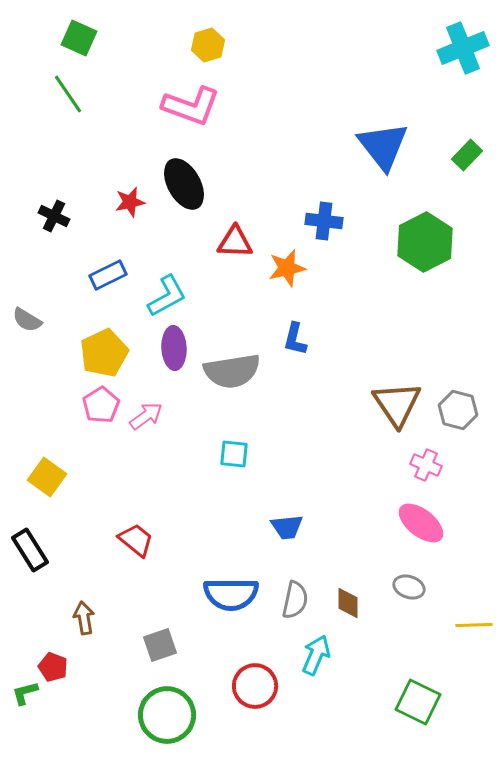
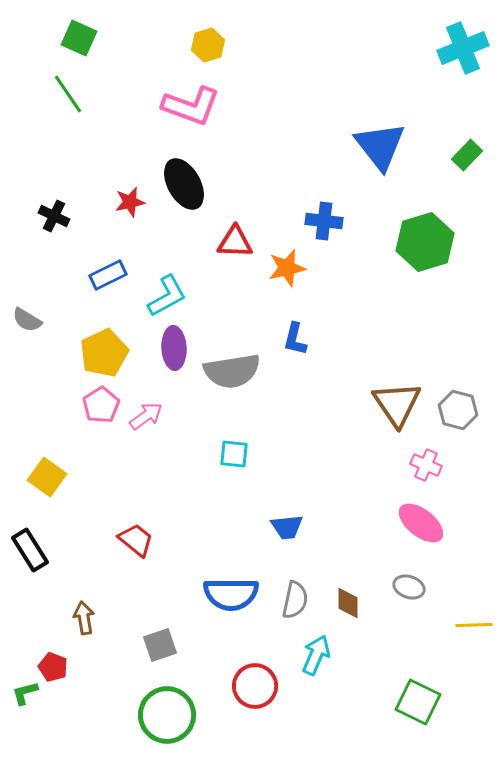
blue triangle at (383, 146): moved 3 px left
green hexagon at (425, 242): rotated 10 degrees clockwise
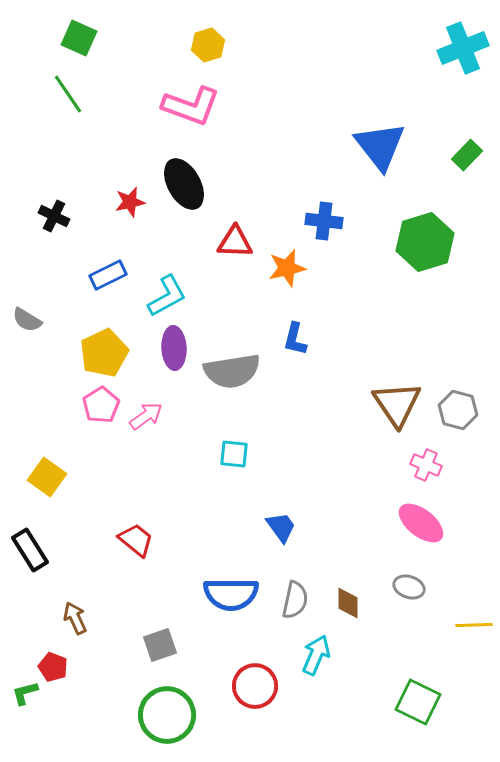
blue trapezoid at (287, 527): moved 6 px left; rotated 120 degrees counterclockwise
brown arrow at (84, 618): moved 9 px left; rotated 16 degrees counterclockwise
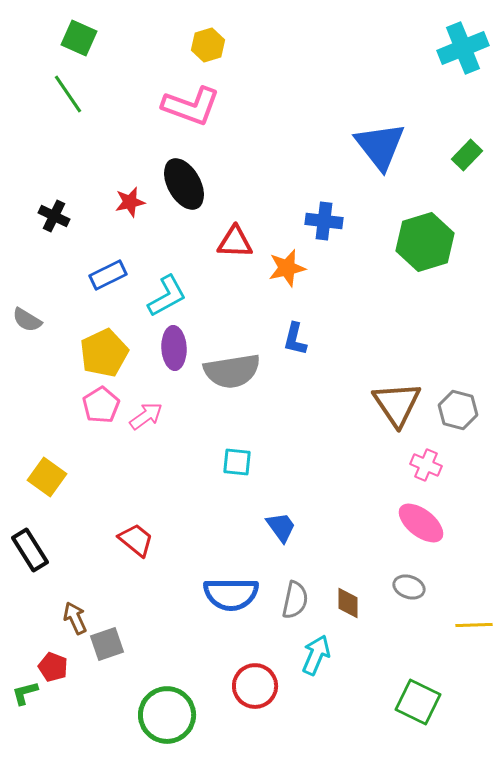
cyan square at (234, 454): moved 3 px right, 8 px down
gray square at (160, 645): moved 53 px left, 1 px up
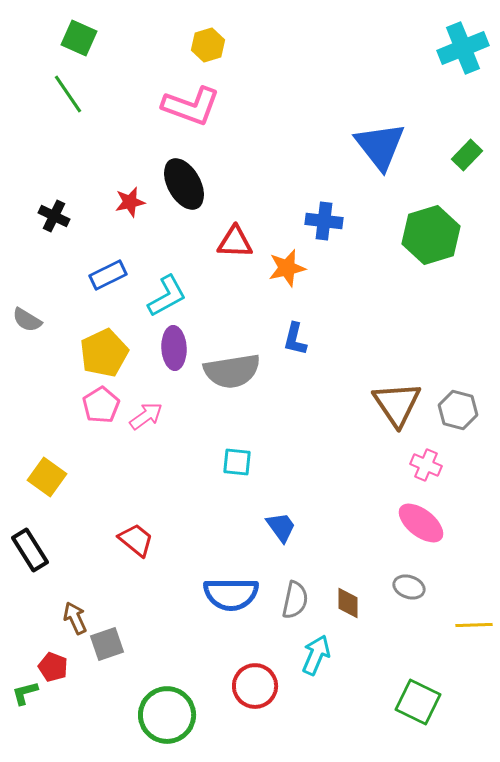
green hexagon at (425, 242): moved 6 px right, 7 px up
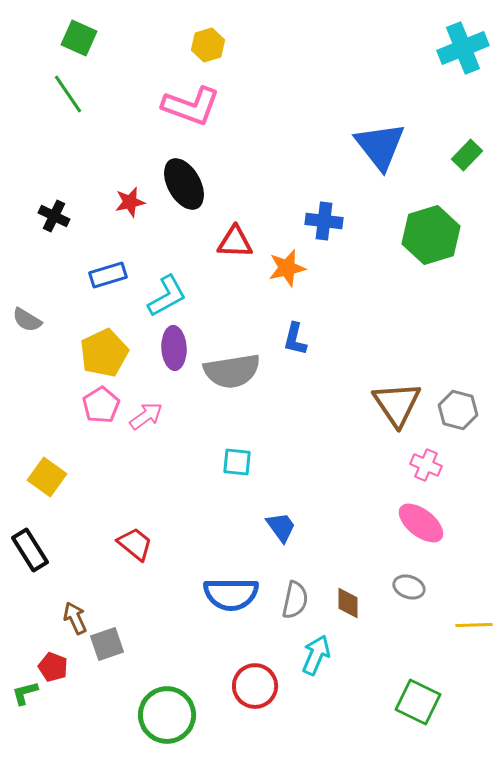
blue rectangle at (108, 275): rotated 9 degrees clockwise
red trapezoid at (136, 540): moved 1 px left, 4 px down
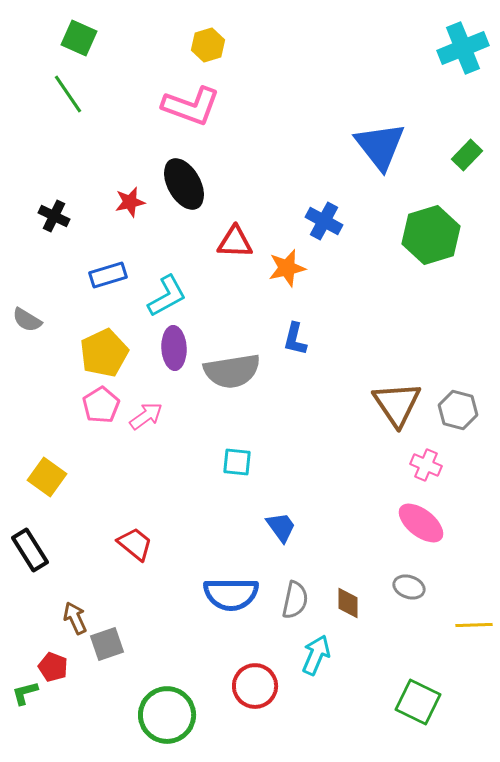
blue cross at (324, 221): rotated 21 degrees clockwise
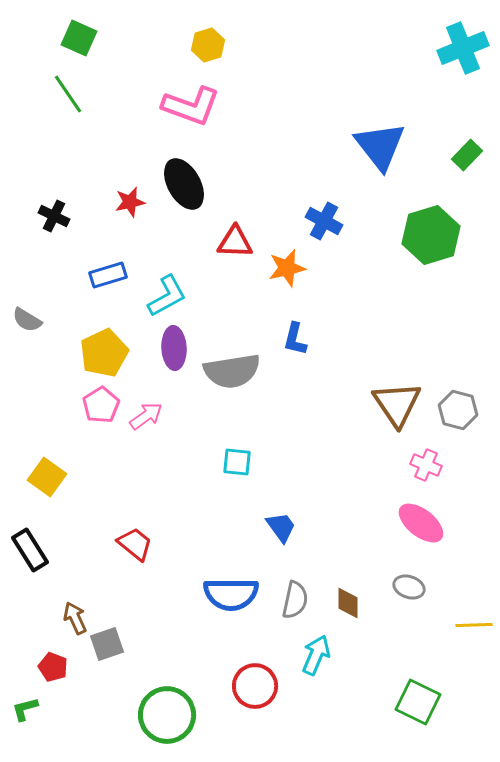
green L-shape at (25, 693): moved 16 px down
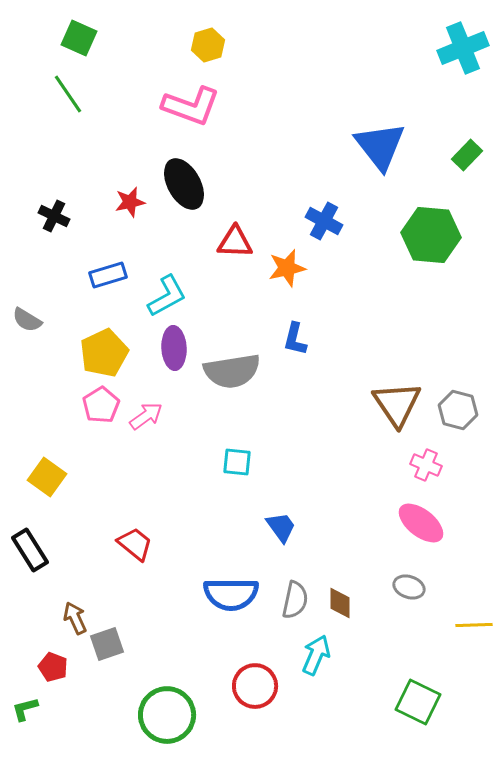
green hexagon at (431, 235): rotated 22 degrees clockwise
brown diamond at (348, 603): moved 8 px left
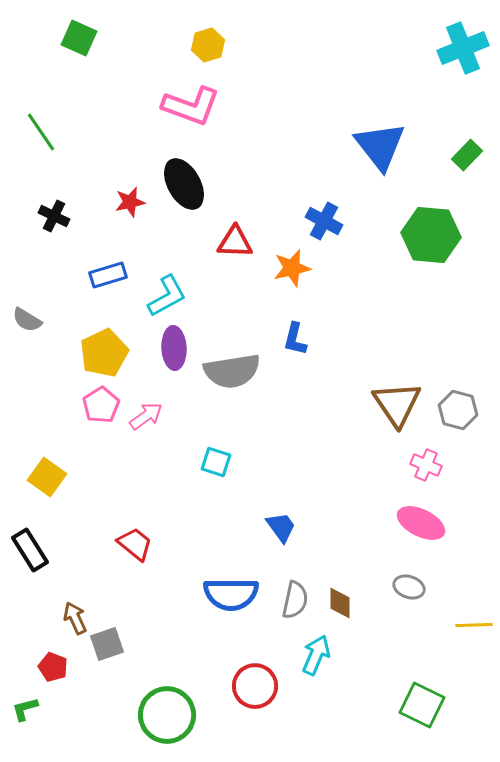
green line at (68, 94): moved 27 px left, 38 px down
orange star at (287, 268): moved 5 px right
cyan square at (237, 462): moved 21 px left; rotated 12 degrees clockwise
pink ellipse at (421, 523): rotated 12 degrees counterclockwise
green square at (418, 702): moved 4 px right, 3 px down
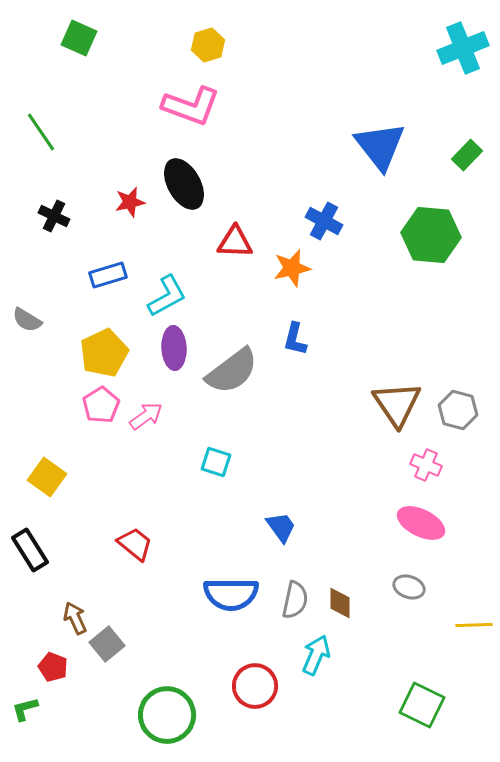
gray semicircle at (232, 371): rotated 28 degrees counterclockwise
gray square at (107, 644): rotated 20 degrees counterclockwise
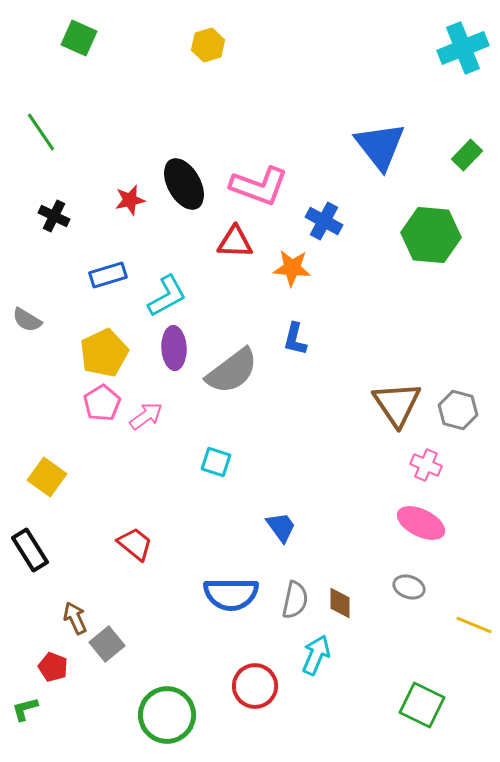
pink L-shape at (191, 106): moved 68 px right, 80 px down
red star at (130, 202): moved 2 px up
orange star at (292, 268): rotated 18 degrees clockwise
pink pentagon at (101, 405): moved 1 px right, 2 px up
yellow line at (474, 625): rotated 24 degrees clockwise
